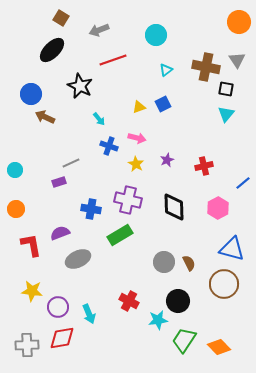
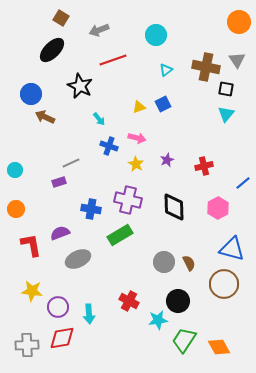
cyan arrow at (89, 314): rotated 18 degrees clockwise
orange diamond at (219, 347): rotated 15 degrees clockwise
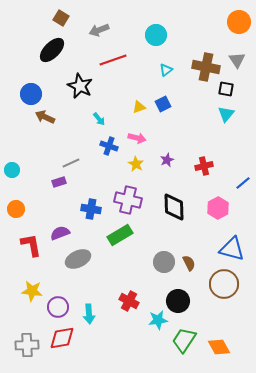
cyan circle at (15, 170): moved 3 px left
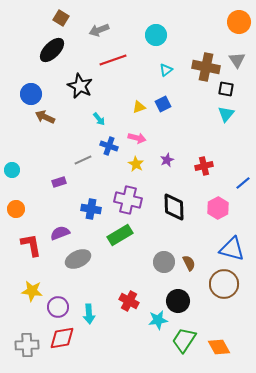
gray line at (71, 163): moved 12 px right, 3 px up
